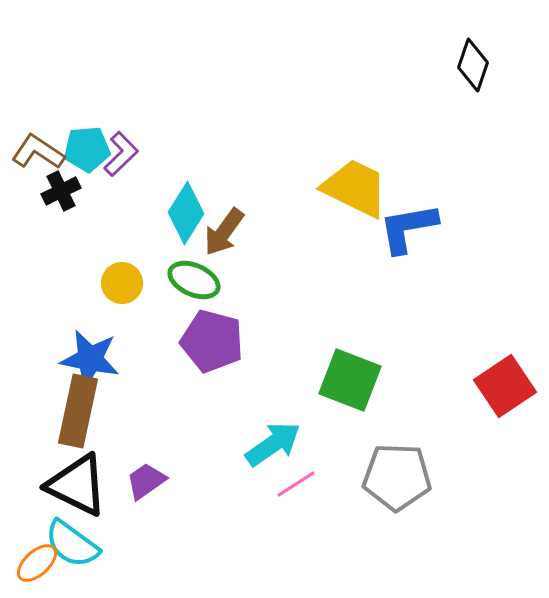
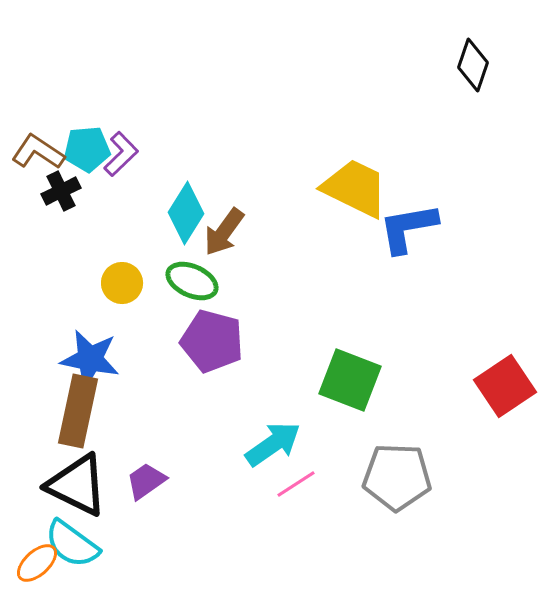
green ellipse: moved 2 px left, 1 px down
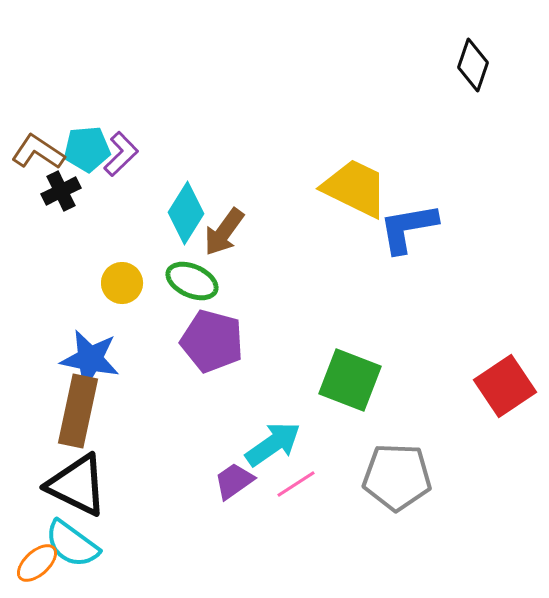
purple trapezoid: moved 88 px right
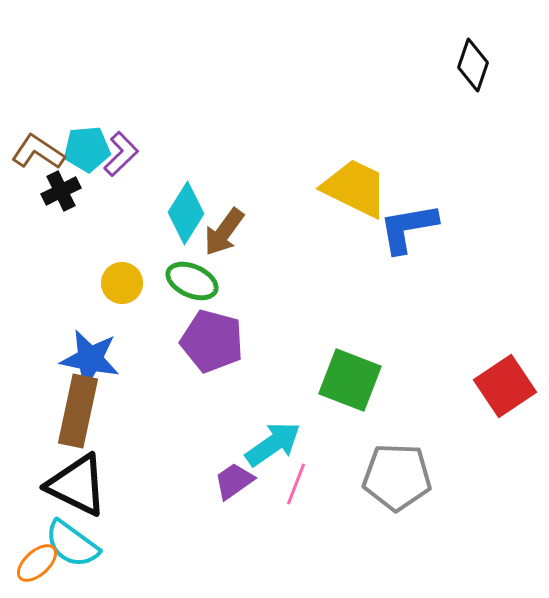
pink line: rotated 36 degrees counterclockwise
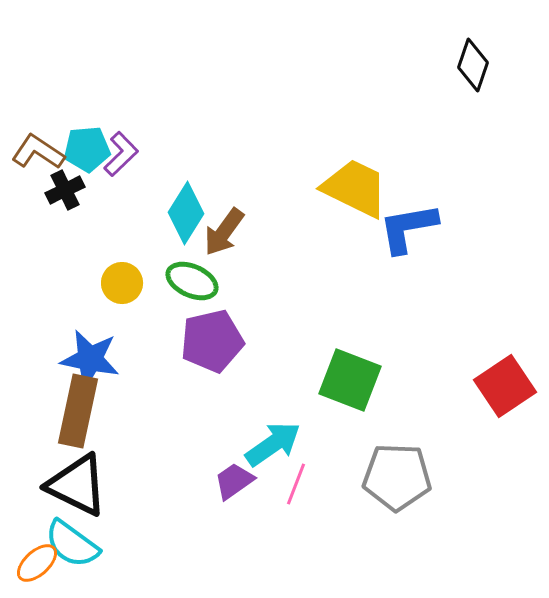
black cross: moved 4 px right, 1 px up
purple pentagon: rotated 28 degrees counterclockwise
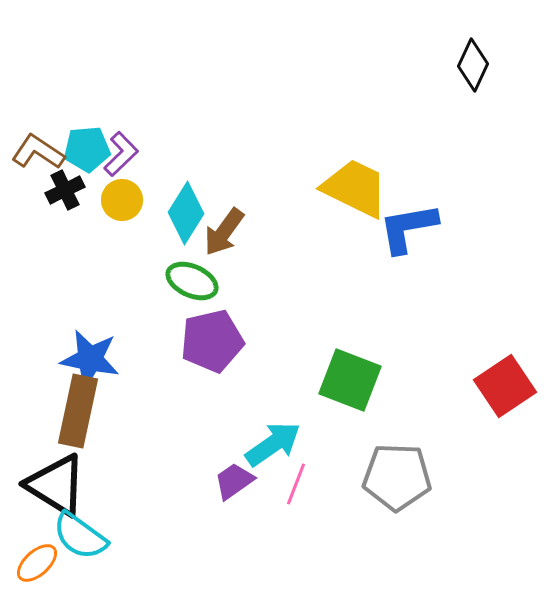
black diamond: rotated 6 degrees clockwise
yellow circle: moved 83 px up
black triangle: moved 21 px left; rotated 6 degrees clockwise
cyan semicircle: moved 8 px right, 8 px up
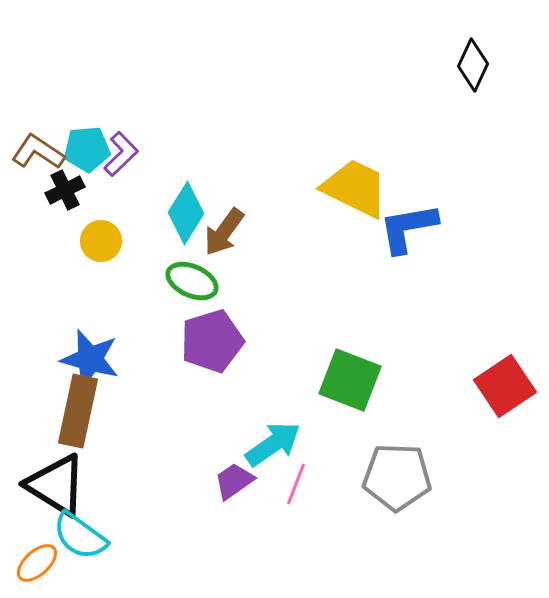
yellow circle: moved 21 px left, 41 px down
purple pentagon: rotated 4 degrees counterclockwise
blue star: rotated 4 degrees clockwise
